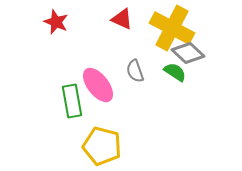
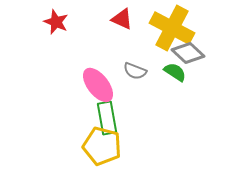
gray semicircle: rotated 50 degrees counterclockwise
green rectangle: moved 35 px right, 17 px down
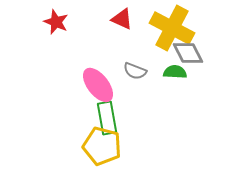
gray diamond: rotated 20 degrees clockwise
green semicircle: rotated 30 degrees counterclockwise
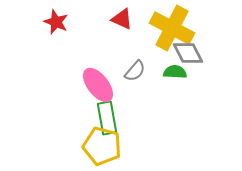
gray semicircle: rotated 70 degrees counterclockwise
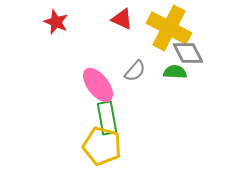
yellow cross: moved 3 px left
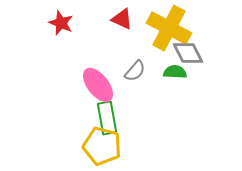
red star: moved 5 px right, 1 px down
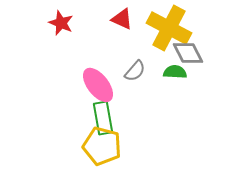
green rectangle: moved 4 px left
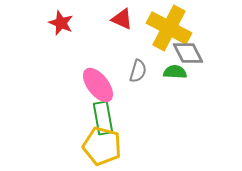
gray semicircle: moved 3 px right; rotated 25 degrees counterclockwise
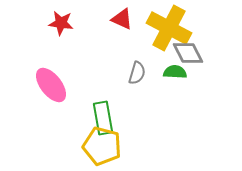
red star: rotated 15 degrees counterclockwise
gray semicircle: moved 1 px left, 2 px down
pink ellipse: moved 47 px left
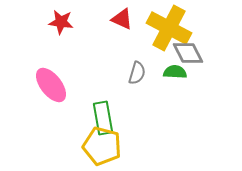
red star: moved 1 px up
